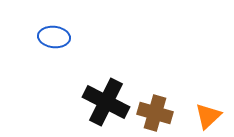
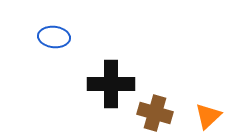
black cross: moved 5 px right, 18 px up; rotated 27 degrees counterclockwise
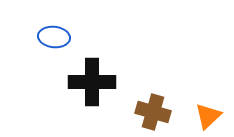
black cross: moved 19 px left, 2 px up
brown cross: moved 2 px left, 1 px up
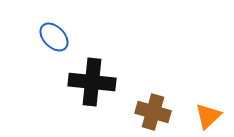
blue ellipse: rotated 40 degrees clockwise
black cross: rotated 6 degrees clockwise
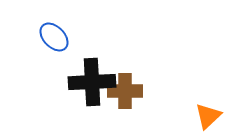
black cross: rotated 9 degrees counterclockwise
brown cross: moved 28 px left, 21 px up; rotated 16 degrees counterclockwise
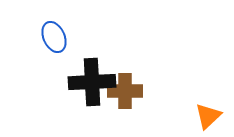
blue ellipse: rotated 20 degrees clockwise
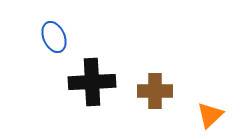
brown cross: moved 30 px right
orange triangle: moved 2 px right, 1 px up
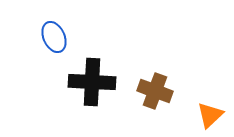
black cross: rotated 6 degrees clockwise
brown cross: rotated 20 degrees clockwise
